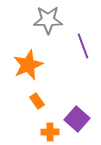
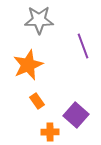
gray star: moved 9 px left
purple square: moved 1 px left, 4 px up
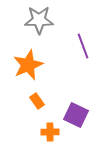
purple square: rotated 15 degrees counterclockwise
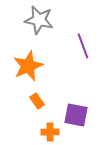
gray star: rotated 12 degrees clockwise
orange star: moved 1 px down
purple square: rotated 15 degrees counterclockwise
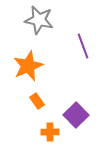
purple square: rotated 35 degrees clockwise
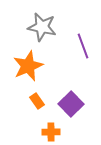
gray star: moved 3 px right, 7 px down
purple square: moved 5 px left, 11 px up
orange cross: moved 1 px right
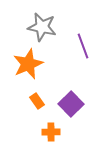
orange star: moved 2 px up
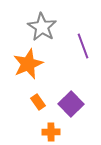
gray star: rotated 20 degrees clockwise
orange rectangle: moved 1 px right, 1 px down
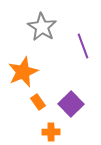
orange star: moved 5 px left, 8 px down
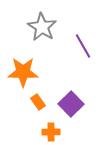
purple line: rotated 10 degrees counterclockwise
orange star: rotated 24 degrees clockwise
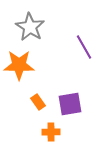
gray star: moved 12 px left
purple line: moved 1 px right, 1 px down
orange star: moved 4 px left, 7 px up
purple square: moved 1 px left; rotated 35 degrees clockwise
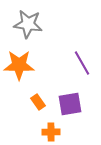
gray star: moved 2 px left, 3 px up; rotated 24 degrees counterclockwise
purple line: moved 2 px left, 16 px down
